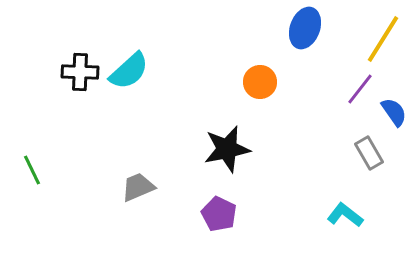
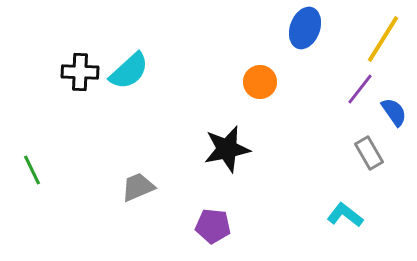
purple pentagon: moved 6 px left, 12 px down; rotated 20 degrees counterclockwise
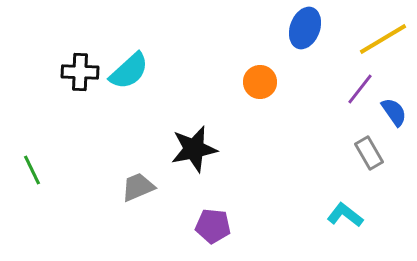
yellow line: rotated 27 degrees clockwise
black star: moved 33 px left
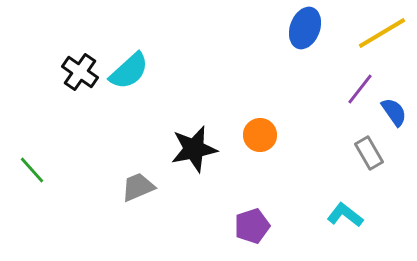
yellow line: moved 1 px left, 6 px up
black cross: rotated 33 degrees clockwise
orange circle: moved 53 px down
green line: rotated 16 degrees counterclockwise
purple pentagon: moved 39 px right; rotated 24 degrees counterclockwise
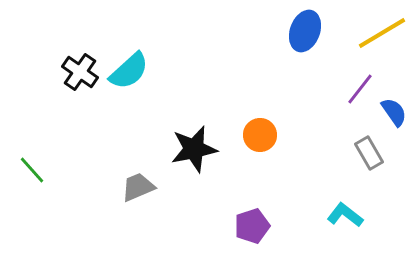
blue ellipse: moved 3 px down
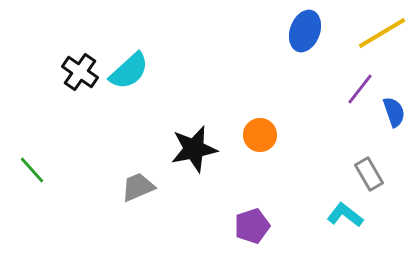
blue semicircle: rotated 16 degrees clockwise
gray rectangle: moved 21 px down
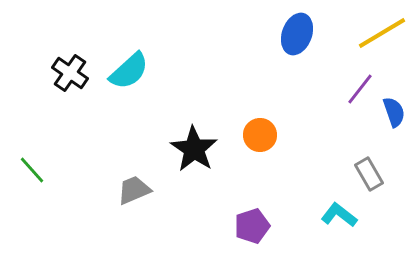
blue ellipse: moved 8 px left, 3 px down
black cross: moved 10 px left, 1 px down
black star: rotated 27 degrees counterclockwise
gray trapezoid: moved 4 px left, 3 px down
cyan L-shape: moved 6 px left
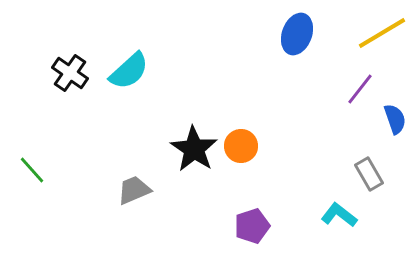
blue semicircle: moved 1 px right, 7 px down
orange circle: moved 19 px left, 11 px down
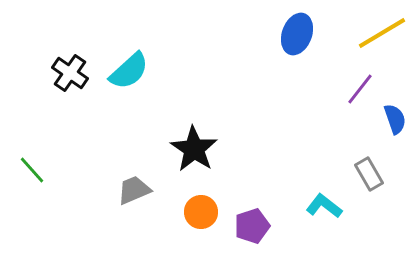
orange circle: moved 40 px left, 66 px down
cyan L-shape: moved 15 px left, 9 px up
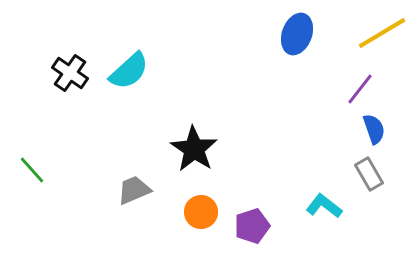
blue semicircle: moved 21 px left, 10 px down
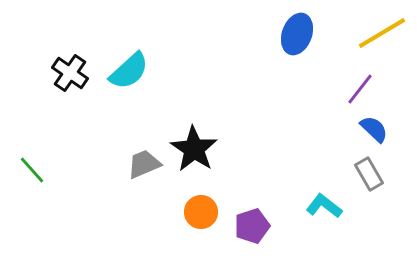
blue semicircle: rotated 28 degrees counterclockwise
gray trapezoid: moved 10 px right, 26 px up
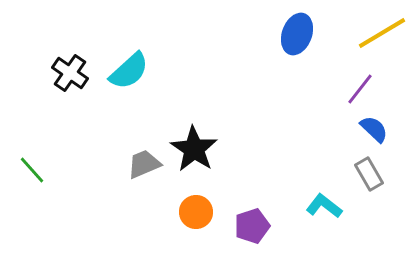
orange circle: moved 5 px left
